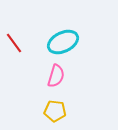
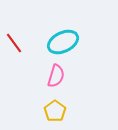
yellow pentagon: rotated 30 degrees clockwise
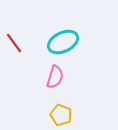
pink semicircle: moved 1 px left, 1 px down
yellow pentagon: moved 6 px right, 4 px down; rotated 15 degrees counterclockwise
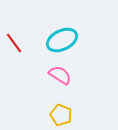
cyan ellipse: moved 1 px left, 2 px up
pink semicircle: moved 5 px right, 2 px up; rotated 75 degrees counterclockwise
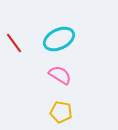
cyan ellipse: moved 3 px left, 1 px up
yellow pentagon: moved 3 px up; rotated 10 degrees counterclockwise
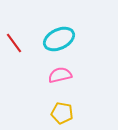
pink semicircle: rotated 45 degrees counterclockwise
yellow pentagon: moved 1 px right, 1 px down
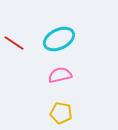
red line: rotated 20 degrees counterclockwise
yellow pentagon: moved 1 px left
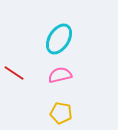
cyan ellipse: rotated 32 degrees counterclockwise
red line: moved 30 px down
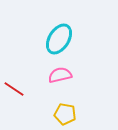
red line: moved 16 px down
yellow pentagon: moved 4 px right, 1 px down
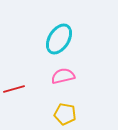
pink semicircle: moved 3 px right, 1 px down
red line: rotated 50 degrees counterclockwise
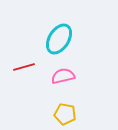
red line: moved 10 px right, 22 px up
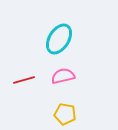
red line: moved 13 px down
